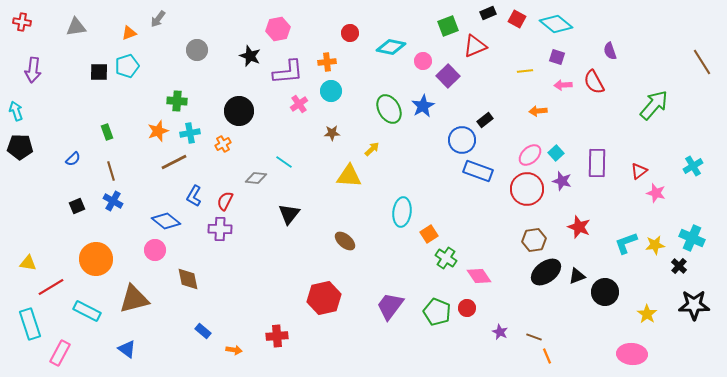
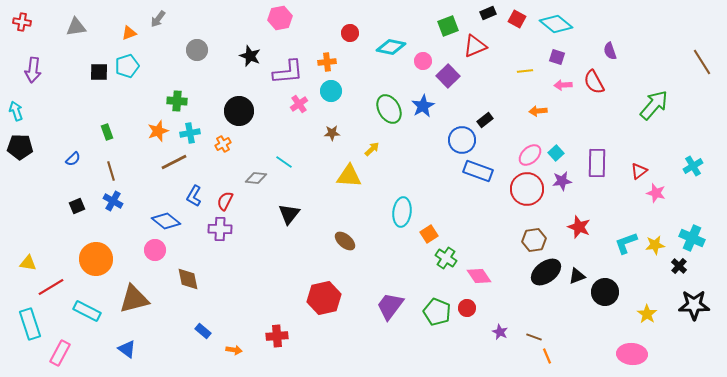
pink hexagon at (278, 29): moved 2 px right, 11 px up
purple star at (562, 181): rotated 24 degrees counterclockwise
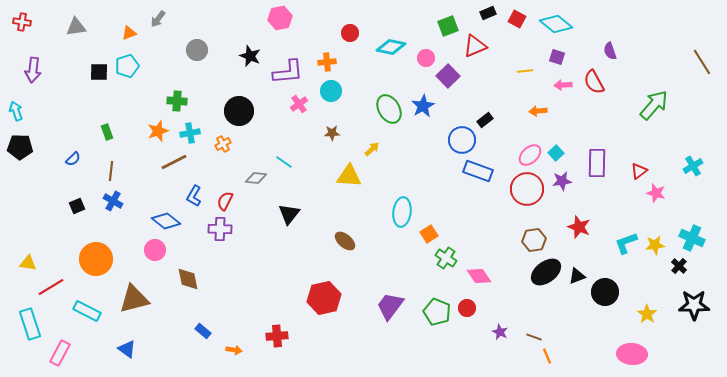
pink circle at (423, 61): moved 3 px right, 3 px up
brown line at (111, 171): rotated 24 degrees clockwise
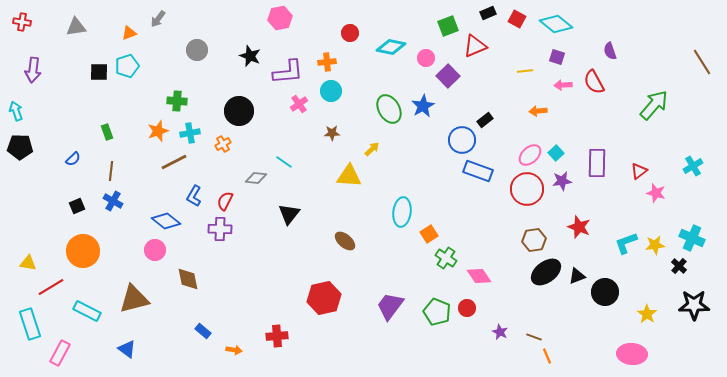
orange circle at (96, 259): moved 13 px left, 8 px up
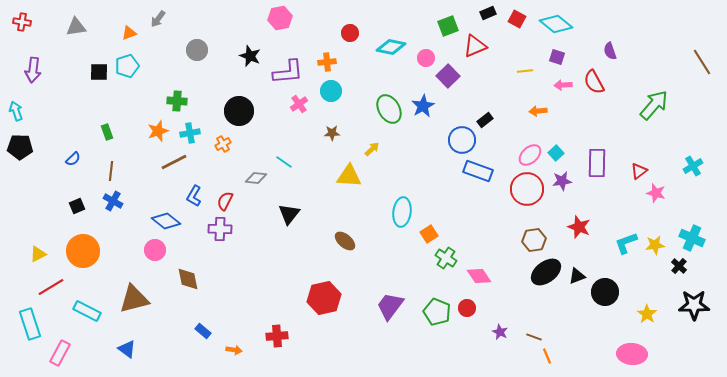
yellow triangle at (28, 263): moved 10 px right, 9 px up; rotated 36 degrees counterclockwise
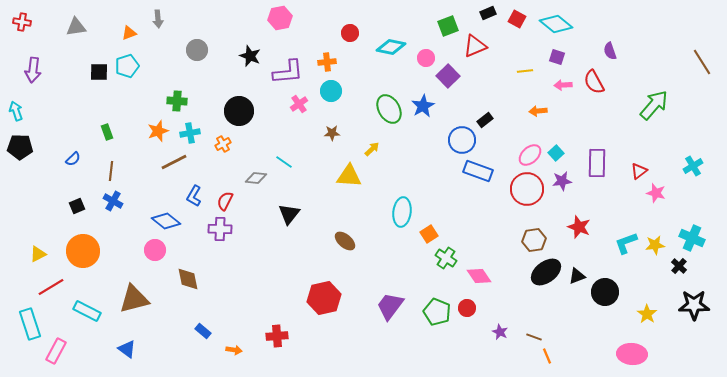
gray arrow at (158, 19): rotated 42 degrees counterclockwise
pink rectangle at (60, 353): moved 4 px left, 2 px up
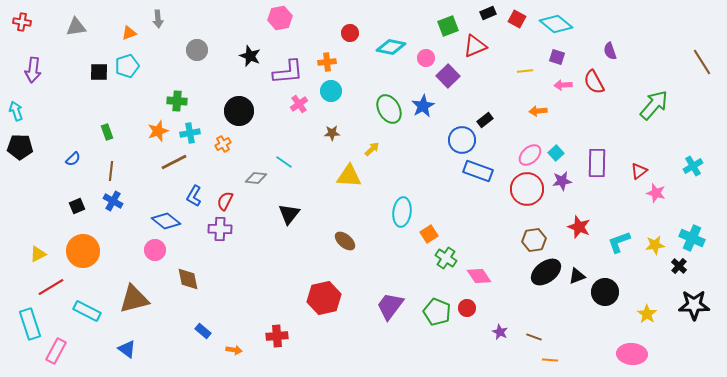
cyan L-shape at (626, 243): moved 7 px left, 1 px up
orange line at (547, 356): moved 3 px right, 4 px down; rotated 63 degrees counterclockwise
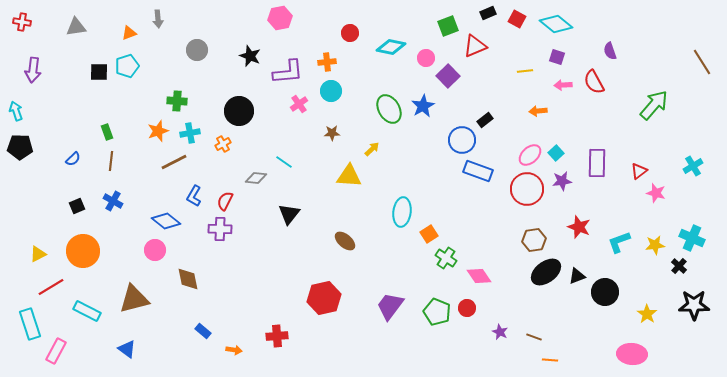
brown line at (111, 171): moved 10 px up
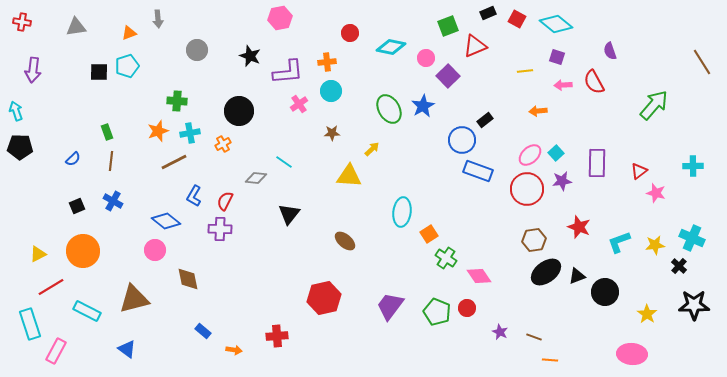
cyan cross at (693, 166): rotated 30 degrees clockwise
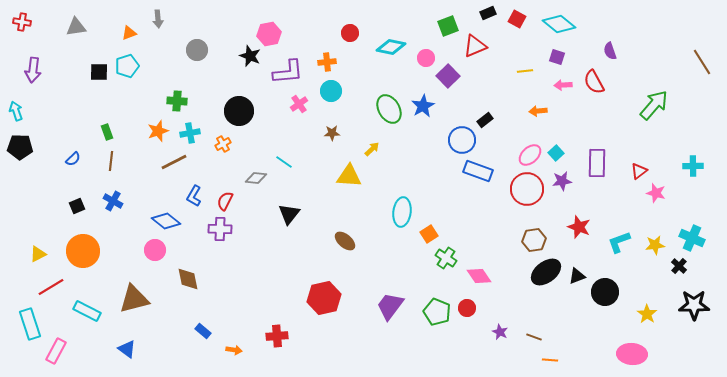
pink hexagon at (280, 18): moved 11 px left, 16 px down
cyan diamond at (556, 24): moved 3 px right
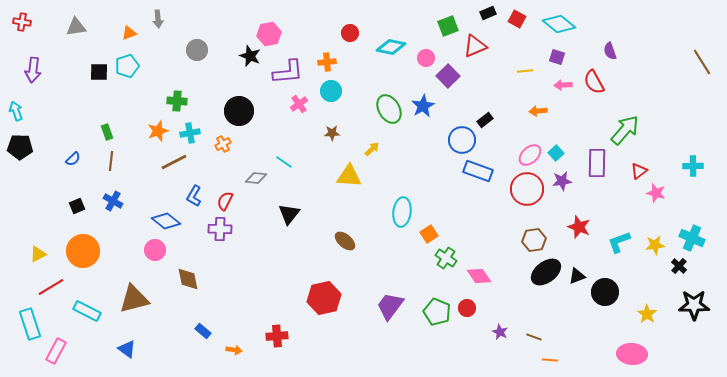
green arrow at (654, 105): moved 29 px left, 25 px down
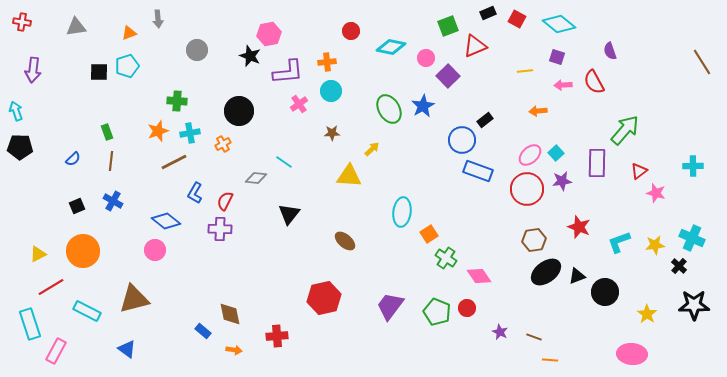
red circle at (350, 33): moved 1 px right, 2 px up
blue L-shape at (194, 196): moved 1 px right, 3 px up
brown diamond at (188, 279): moved 42 px right, 35 px down
